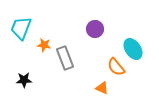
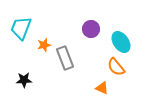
purple circle: moved 4 px left
orange star: rotated 24 degrees counterclockwise
cyan ellipse: moved 12 px left, 7 px up
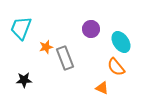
orange star: moved 2 px right, 2 px down
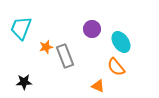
purple circle: moved 1 px right
gray rectangle: moved 2 px up
black star: moved 2 px down
orange triangle: moved 4 px left, 2 px up
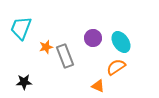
purple circle: moved 1 px right, 9 px down
orange semicircle: rotated 96 degrees clockwise
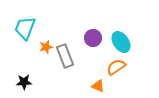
cyan trapezoid: moved 4 px right
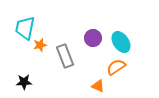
cyan trapezoid: rotated 10 degrees counterclockwise
orange star: moved 6 px left, 2 px up
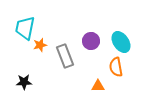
purple circle: moved 2 px left, 3 px down
orange semicircle: rotated 66 degrees counterclockwise
orange triangle: rotated 24 degrees counterclockwise
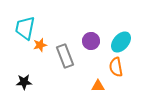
cyan ellipse: rotated 75 degrees clockwise
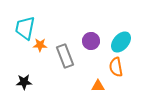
orange star: rotated 16 degrees clockwise
